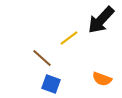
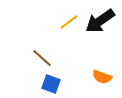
black arrow: moved 1 px left, 1 px down; rotated 12 degrees clockwise
yellow line: moved 16 px up
orange semicircle: moved 2 px up
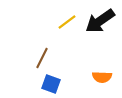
yellow line: moved 2 px left
brown line: rotated 75 degrees clockwise
orange semicircle: rotated 18 degrees counterclockwise
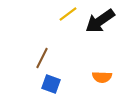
yellow line: moved 1 px right, 8 px up
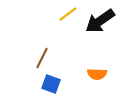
orange semicircle: moved 5 px left, 3 px up
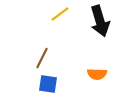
yellow line: moved 8 px left
black arrow: rotated 72 degrees counterclockwise
blue square: moved 3 px left; rotated 12 degrees counterclockwise
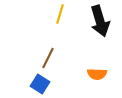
yellow line: rotated 36 degrees counterclockwise
brown line: moved 6 px right
blue square: moved 8 px left; rotated 24 degrees clockwise
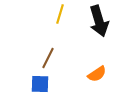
black arrow: moved 1 px left
orange semicircle: rotated 36 degrees counterclockwise
blue square: rotated 30 degrees counterclockwise
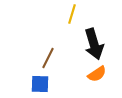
yellow line: moved 12 px right
black arrow: moved 5 px left, 23 px down
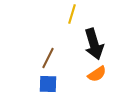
blue square: moved 8 px right
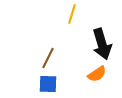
black arrow: moved 8 px right
